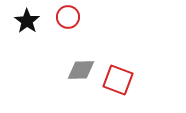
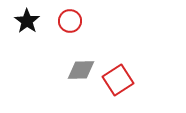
red circle: moved 2 px right, 4 px down
red square: rotated 36 degrees clockwise
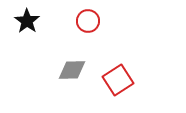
red circle: moved 18 px right
gray diamond: moved 9 px left
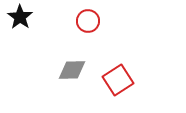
black star: moved 7 px left, 4 px up
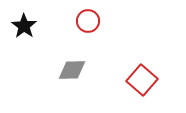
black star: moved 4 px right, 9 px down
red square: moved 24 px right; rotated 16 degrees counterclockwise
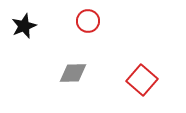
black star: rotated 15 degrees clockwise
gray diamond: moved 1 px right, 3 px down
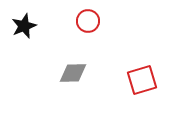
red square: rotated 32 degrees clockwise
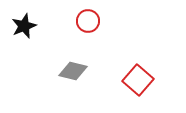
gray diamond: moved 2 px up; rotated 16 degrees clockwise
red square: moved 4 px left; rotated 32 degrees counterclockwise
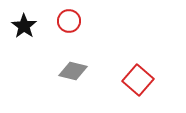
red circle: moved 19 px left
black star: rotated 15 degrees counterclockwise
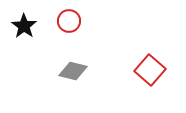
red square: moved 12 px right, 10 px up
